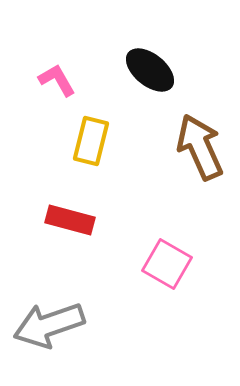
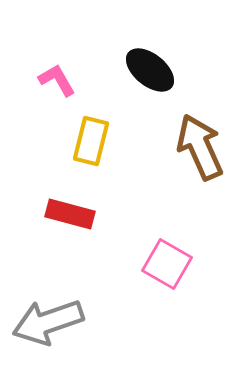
red rectangle: moved 6 px up
gray arrow: moved 1 px left, 3 px up
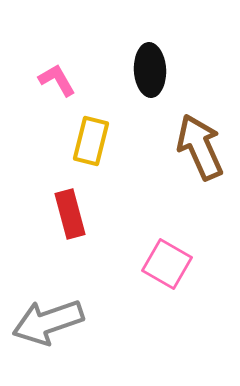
black ellipse: rotated 48 degrees clockwise
red rectangle: rotated 60 degrees clockwise
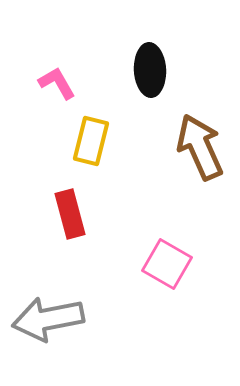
pink L-shape: moved 3 px down
gray arrow: moved 3 px up; rotated 8 degrees clockwise
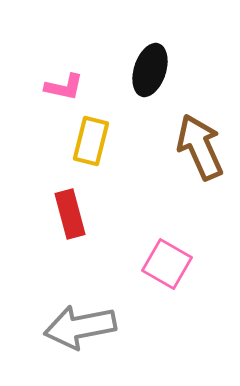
black ellipse: rotated 21 degrees clockwise
pink L-shape: moved 7 px right, 4 px down; rotated 132 degrees clockwise
gray arrow: moved 32 px right, 8 px down
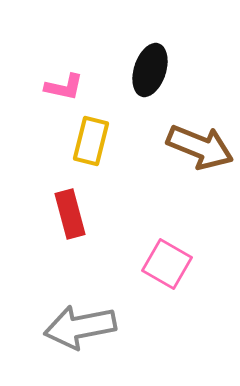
brown arrow: rotated 136 degrees clockwise
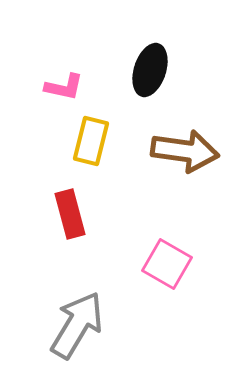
brown arrow: moved 15 px left, 4 px down; rotated 14 degrees counterclockwise
gray arrow: moved 3 px left, 2 px up; rotated 132 degrees clockwise
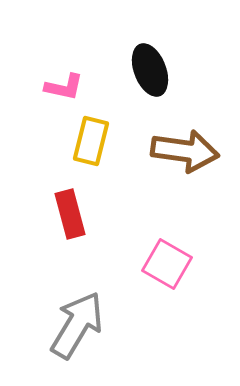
black ellipse: rotated 39 degrees counterclockwise
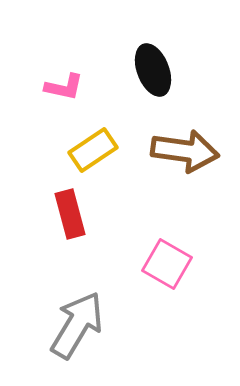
black ellipse: moved 3 px right
yellow rectangle: moved 2 px right, 9 px down; rotated 42 degrees clockwise
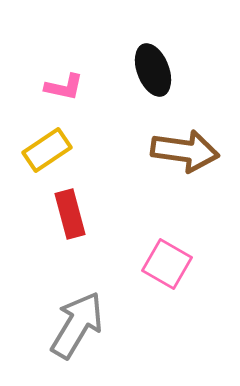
yellow rectangle: moved 46 px left
